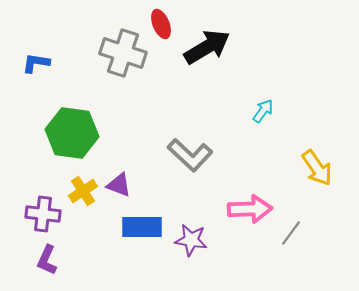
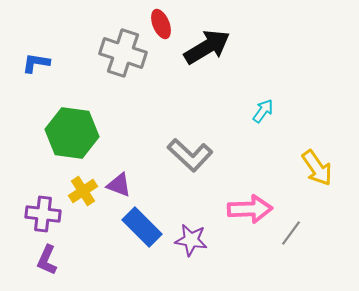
blue rectangle: rotated 45 degrees clockwise
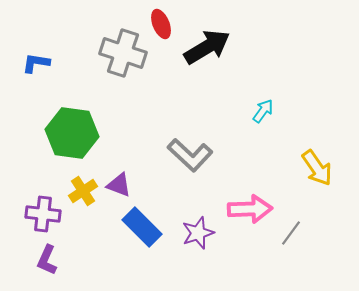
purple star: moved 7 px right, 7 px up; rotated 28 degrees counterclockwise
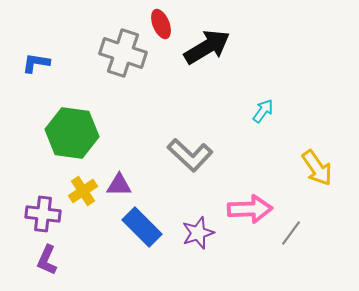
purple triangle: rotated 20 degrees counterclockwise
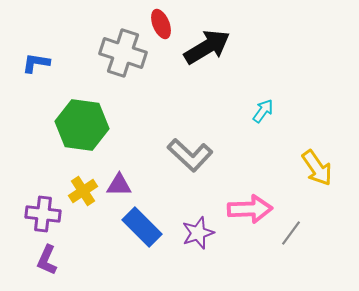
green hexagon: moved 10 px right, 8 px up
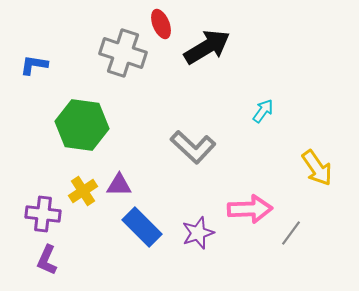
blue L-shape: moved 2 px left, 2 px down
gray L-shape: moved 3 px right, 8 px up
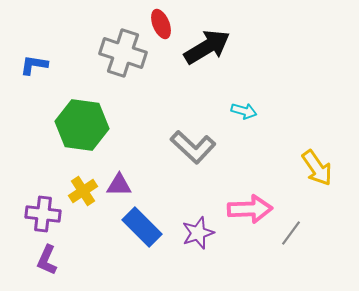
cyan arrow: moved 19 px left; rotated 70 degrees clockwise
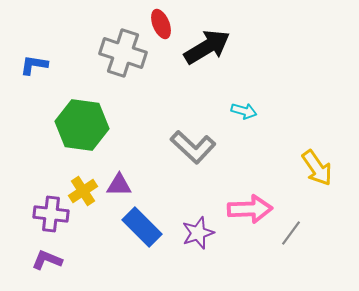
purple cross: moved 8 px right
purple L-shape: rotated 88 degrees clockwise
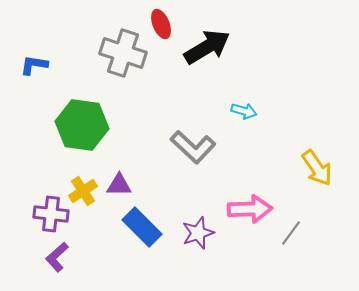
purple L-shape: moved 10 px right, 3 px up; rotated 64 degrees counterclockwise
